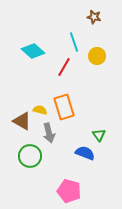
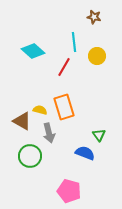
cyan line: rotated 12 degrees clockwise
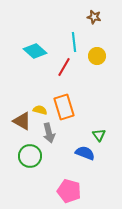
cyan diamond: moved 2 px right
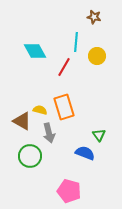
cyan line: moved 2 px right; rotated 12 degrees clockwise
cyan diamond: rotated 20 degrees clockwise
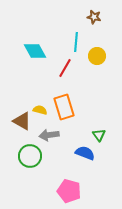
red line: moved 1 px right, 1 px down
gray arrow: moved 2 px down; rotated 96 degrees clockwise
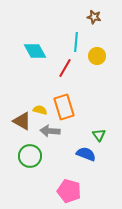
gray arrow: moved 1 px right, 4 px up; rotated 12 degrees clockwise
blue semicircle: moved 1 px right, 1 px down
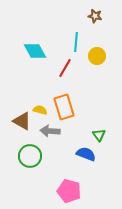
brown star: moved 1 px right, 1 px up
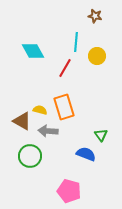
cyan diamond: moved 2 px left
gray arrow: moved 2 px left
green triangle: moved 2 px right
